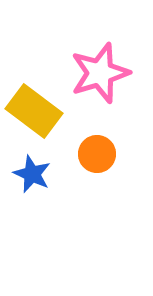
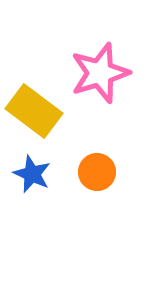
orange circle: moved 18 px down
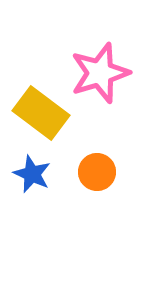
yellow rectangle: moved 7 px right, 2 px down
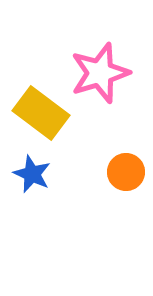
orange circle: moved 29 px right
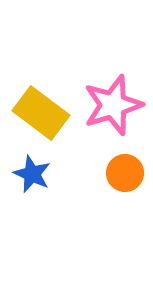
pink star: moved 13 px right, 32 px down
orange circle: moved 1 px left, 1 px down
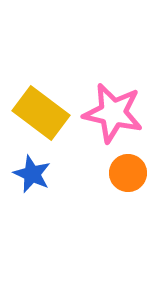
pink star: moved 8 px down; rotated 30 degrees clockwise
orange circle: moved 3 px right
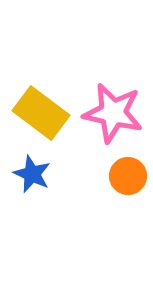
orange circle: moved 3 px down
